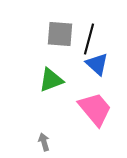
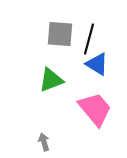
blue triangle: rotated 10 degrees counterclockwise
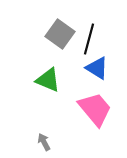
gray square: rotated 32 degrees clockwise
blue triangle: moved 4 px down
green triangle: moved 3 px left; rotated 44 degrees clockwise
gray arrow: rotated 12 degrees counterclockwise
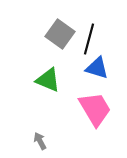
blue triangle: rotated 15 degrees counterclockwise
pink trapezoid: rotated 9 degrees clockwise
gray arrow: moved 4 px left, 1 px up
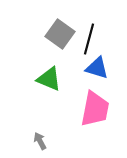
green triangle: moved 1 px right, 1 px up
pink trapezoid: rotated 42 degrees clockwise
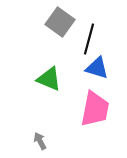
gray square: moved 12 px up
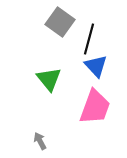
blue triangle: moved 1 px left, 2 px up; rotated 30 degrees clockwise
green triangle: rotated 28 degrees clockwise
pink trapezoid: moved 2 px up; rotated 9 degrees clockwise
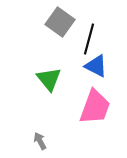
blue triangle: rotated 20 degrees counterclockwise
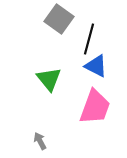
gray square: moved 1 px left, 3 px up
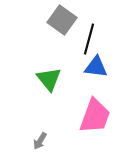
gray square: moved 3 px right, 1 px down
blue triangle: moved 1 px down; rotated 20 degrees counterclockwise
pink trapezoid: moved 9 px down
gray arrow: rotated 120 degrees counterclockwise
